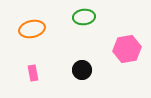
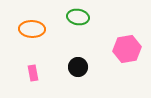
green ellipse: moved 6 px left; rotated 15 degrees clockwise
orange ellipse: rotated 15 degrees clockwise
black circle: moved 4 px left, 3 px up
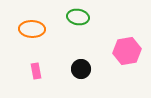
pink hexagon: moved 2 px down
black circle: moved 3 px right, 2 px down
pink rectangle: moved 3 px right, 2 px up
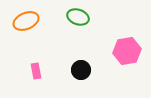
green ellipse: rotated 10 degrees clockwise
orange ellipse: moved 6 px left, 8 px up; rotated 25 degrees counterclockwise
black circle: moved 1 px down
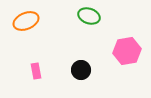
green ellipse: moved 11 px right, 1 px up
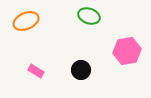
pink rectangle: rotated 49 degrees counterclockwise
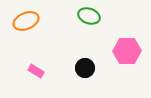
pink hexagon: rotated 8 degrees clockwise
black circle: moved 4 px right, 2 px up
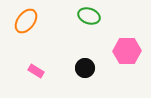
orange ellipse: rotated 30 degrees counterclockwise
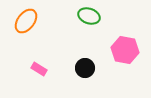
pink hexagon: moved 2 px left, 1 px up; rotated 12 degrees clockwise
pink rectangle: moved 3 px right, 2 px up
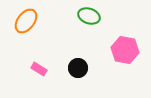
black circle: moved 7 px left
